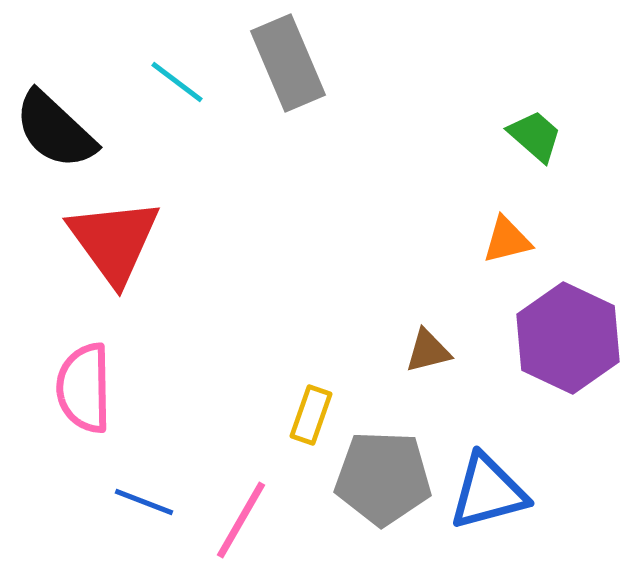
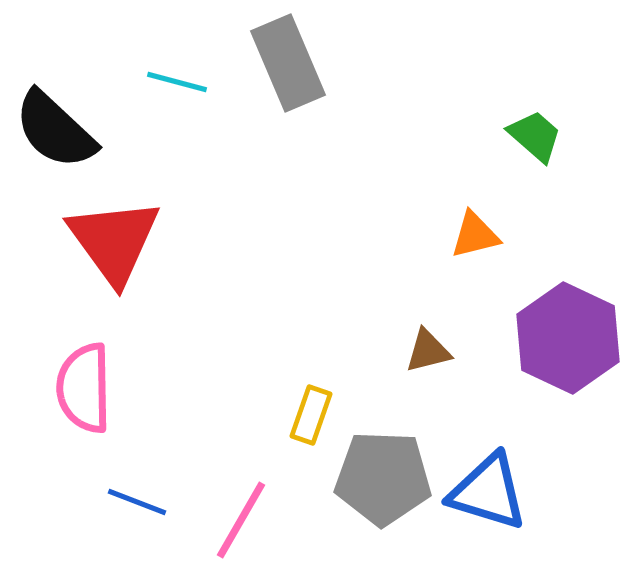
cyan line: rotated 22 degrees counterclockwise
orange triangle: moved 32 px left, 5 px up
blue triangle: rotated 32 degrees clockwise
blue line: moved 7 px left
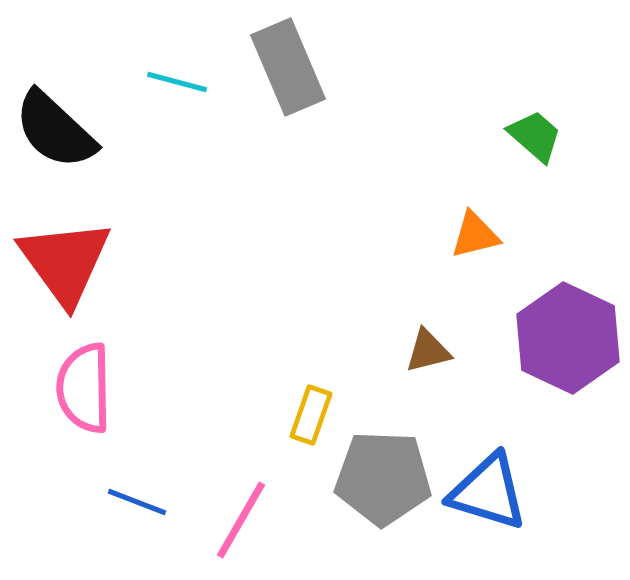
gray rectangle: moved 4 px down
red triangle: moved 49 px left, 21 px down
